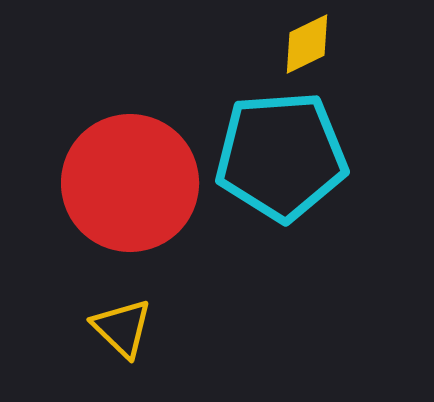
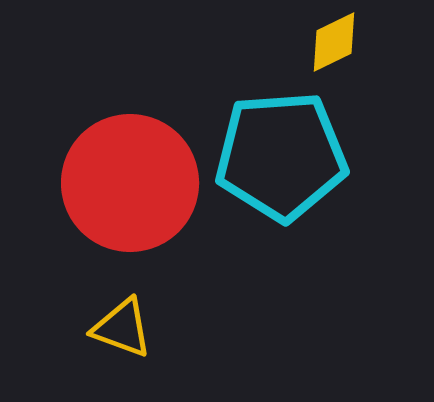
yellow diamond: moved 27 px right, 2 px up
yellow triangle: rotated 24 degrees counterclockwise
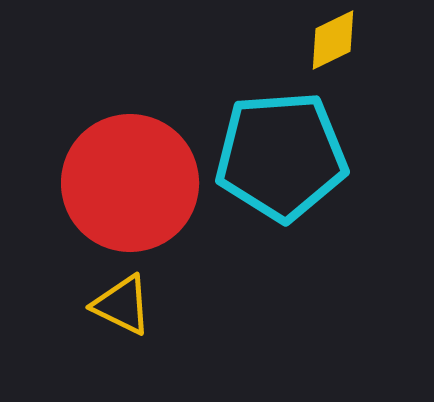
yellow diamond: moved 1 px left, 2 px up
yellow triangle: moved 23 px up; rotated 6 degrees clockwise
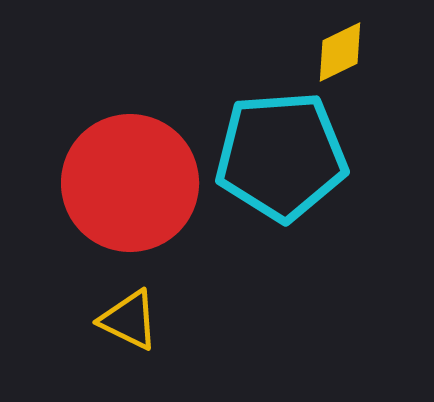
yellow diamond: moved 7 px right, 12 px down
yellow triangle: moved 7 px right, 15 px down
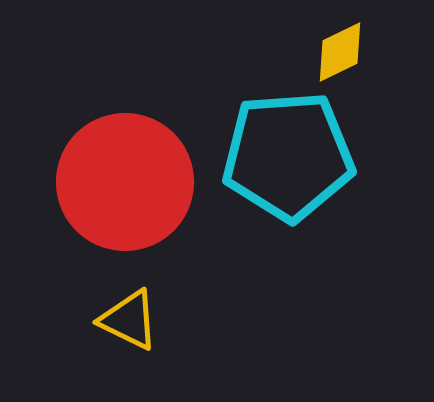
cyan pentagon: moved 7 px right
red circle: moved 5 px left, 1 px up
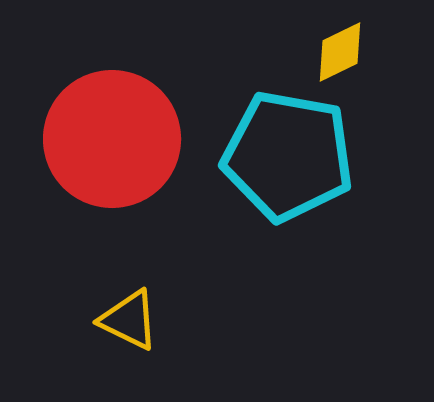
cyan pentagon: rotated 14 degrees clockwise
red circle: moved 13 px left, 43 px up
